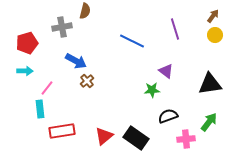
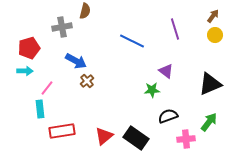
red pentagon: moved 2 px right, 5 px down
black triangle: rotated 15 degrees counterclockwise
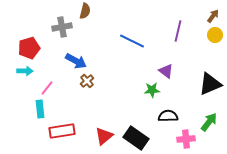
purple line: moved 3 px right, 2 px down; rotated 30 degrees clockwise
black semicircle: rotated 18 degrees clockwise
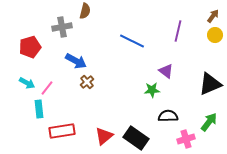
red pentagon: moved 1 px right, 1 px up
cyan arrow: moved 2 px right, 12 px down; rotated 28 degrees clockwise
brown cross: moved 1 px down
cyan rectangle: moved 1 px left
pink cross: rotated 12 degrees counterclockwise
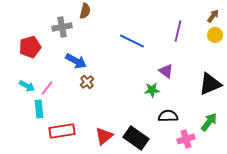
cyan arrow: moved 3 px down
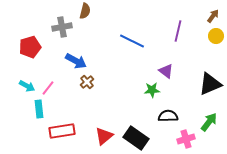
yellow circle: moved 1 px right, 1 px down
pink line: moved 1 px right
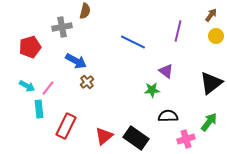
brown arrow: moved 2 px left, 1 px up
blue line: moved 1 px right, 1 px down
black triangle: moved 1 px right, 1 px up; rotated 15 degrees counterclockwise
red rectangle: moved 4 px right, 5 px up; rotated 55 degrees counterclockwise
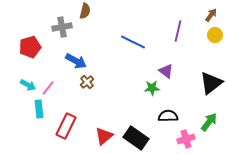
yellow circle: moved 1 px left, 1 px up
cyan arrow: moved 1 px right, 1 px up
green star: moved 2 px up
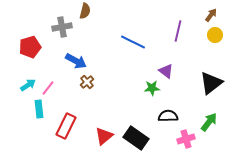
cyan arrow: rotated 63 degrees counterclockwise
